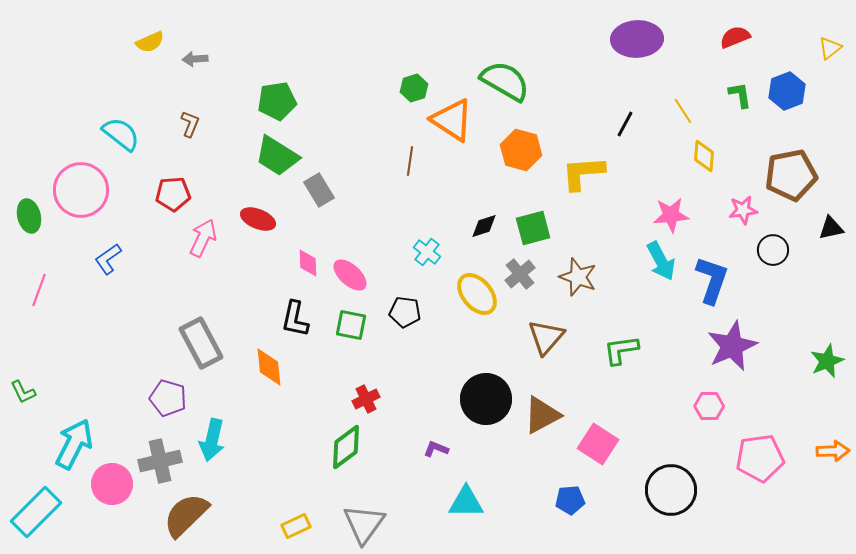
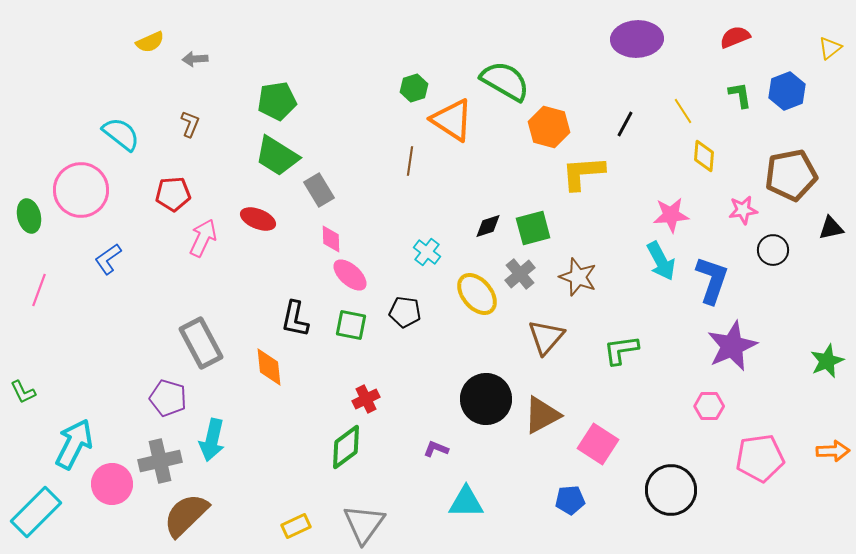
orange hexagon at (521, 150): moved 28 px right, 23 px up
black diamond at (484, 226): moved 4 px right
pink diamond at (308, 263): moved 23 px right, 24 px up
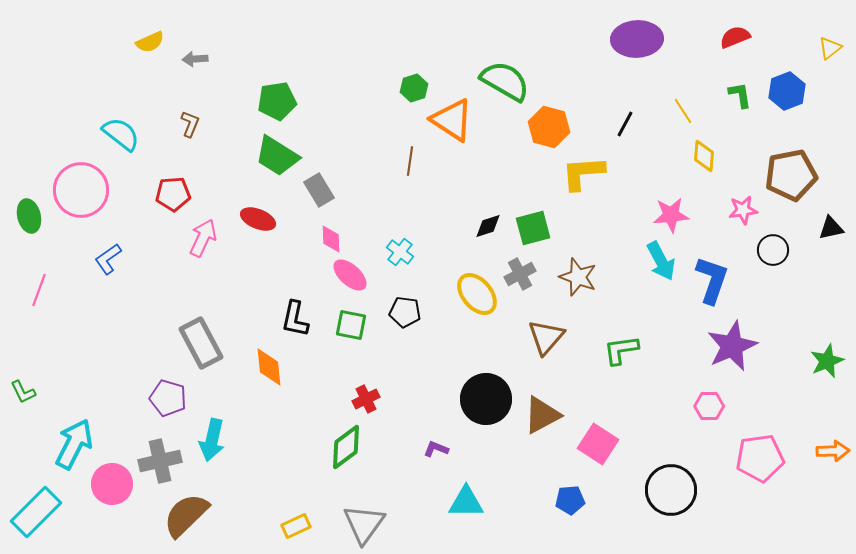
cyan cross at (427, 252): moved 27 px left
gray cross at (520, 274): rotated 12 degrees clockwise
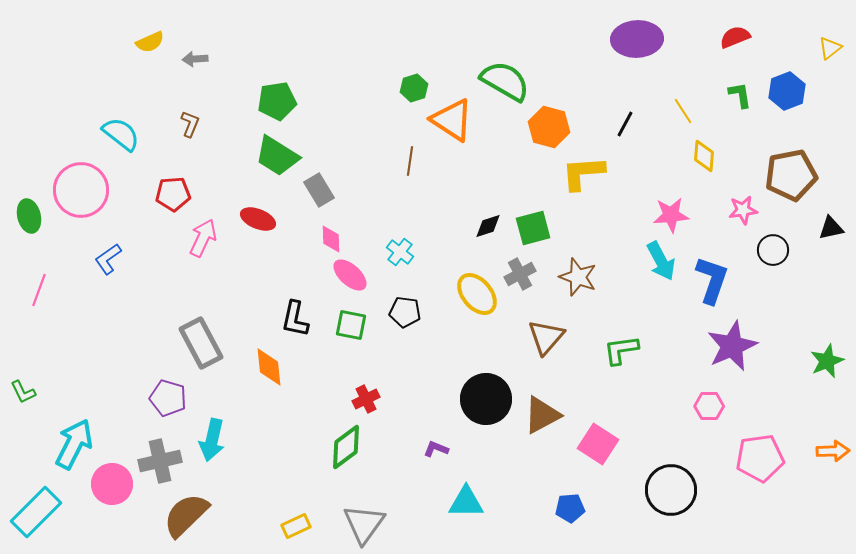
blue pentagon at (570, 500): moved 8 px down
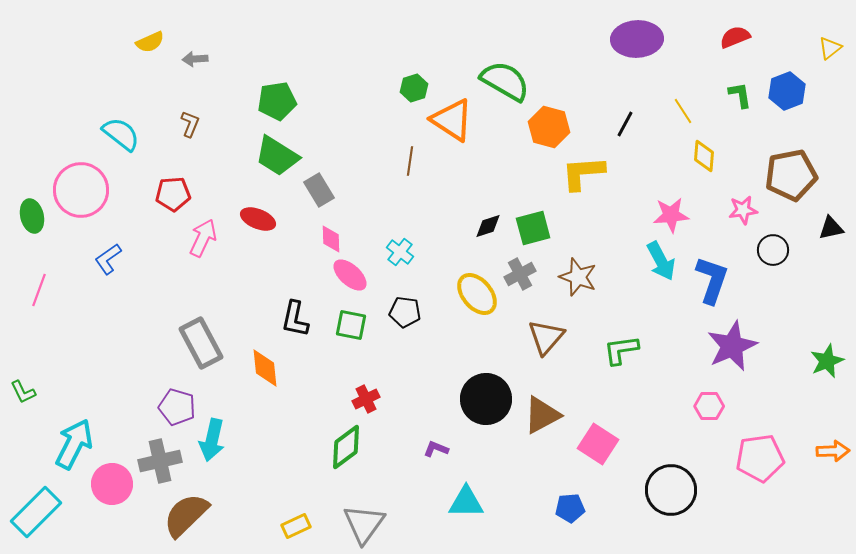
green ellipse at (29, 216): moved 3 px right
orange diamond at (269, 367): moved 4 px left, 1 px down
purple pentagon at (168, 398): moved 9 px right, 9 px down
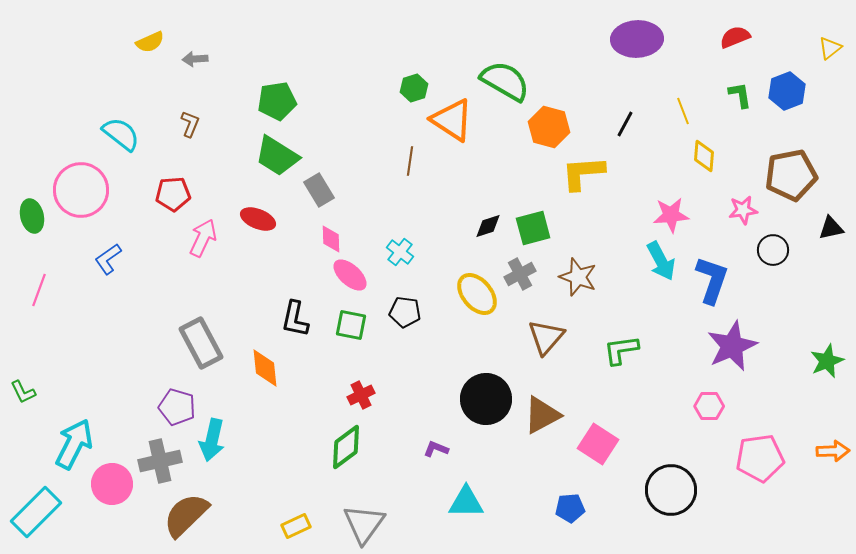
yellow line at (683, 111): rotated 12 degrees clockwise
red cross at (366, 399): moved 5 px left, 4 px up
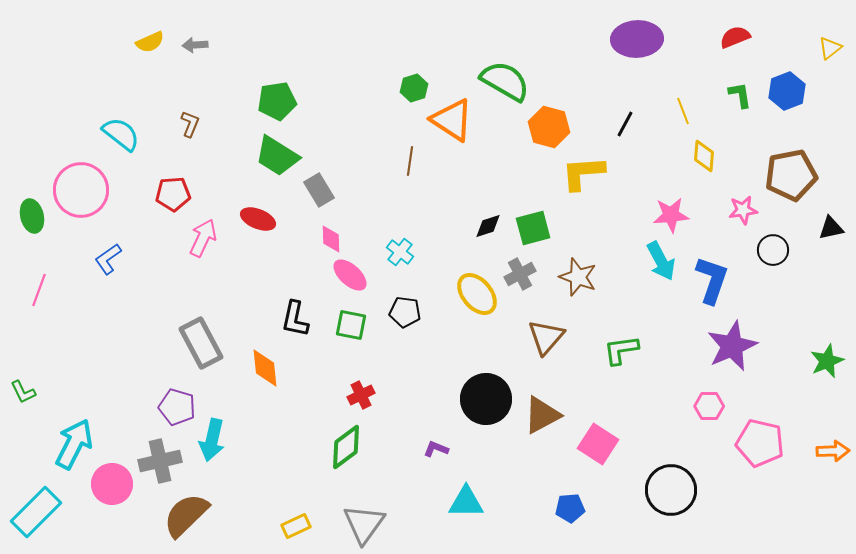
gray arrow at (195, 59): moved 14 px up
pink pentagon at (760, 458): moved 15 px up; rotated 21 degrees clockwise
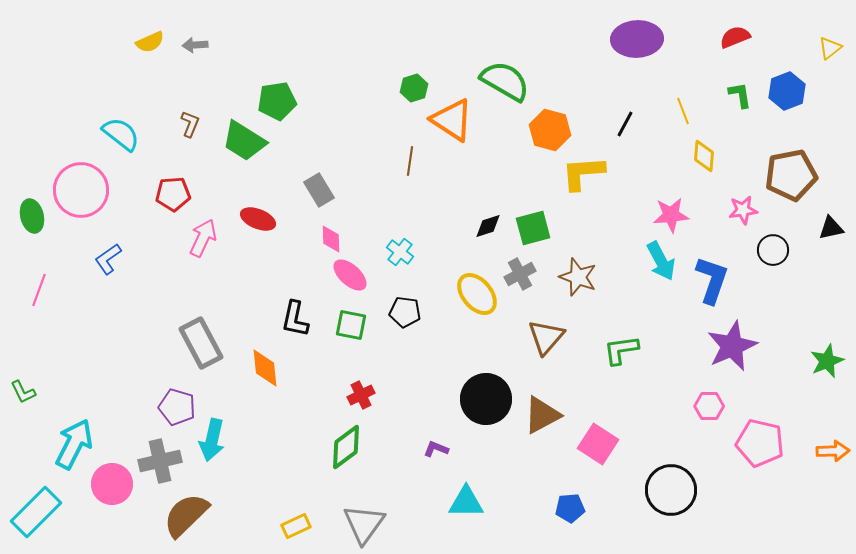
orange hexagon at (549, 127): moved 1 px right, 3 px down
green trapezoid at (277, 156): moved 33 px left, 15 px up
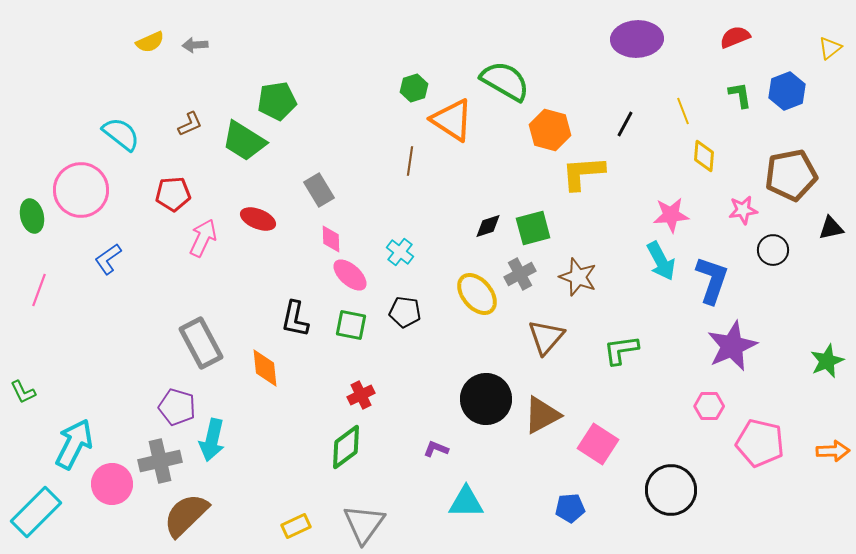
brown L-shape at (190, 124): rotated 44 degrees clockwise
